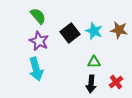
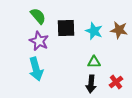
black square: moved 4 px left, 5 px up; rotated 36 degrees clockwise
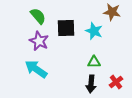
brown star: moved 7 px left, 18 px up
cyan arrow: rotated 140 degrees clockwise
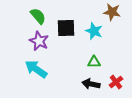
black arrow: rotated 96 degrees clockwise
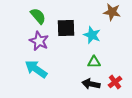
cyan star: moved 2 px left, 4 px down
red cross: moved 1 px left
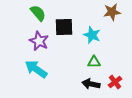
brown star: rotated 18 degrees counterclockwise
green semicircle: moved 3 px up
black square: moved 2 px left, 1 px up
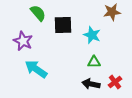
black square: moved 1 px left, 2 px up
purple star: moved 16 px left
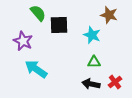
brown star: moved 3 px left, 3 px down; rotated 24 degrees clockwise
black square: moved 4 px left
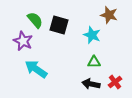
green semicircle: moved 3 px left, 7 px down
black square: rotated 18 degrees clockwise
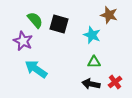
black square: moved 1 px up
